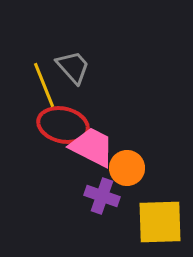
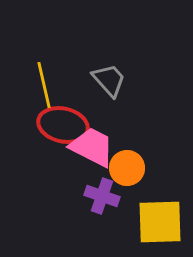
gray trapezoid: moved 36 px right, 13 px down
yellow line: rotated 9 degrees clockwise
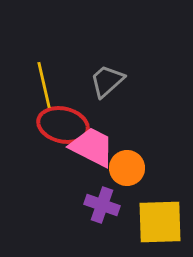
gray trapezoid: moved 2 px left, 1 px down; rotated 90 degrees counterclockwise
purple cross: moved 9 px down
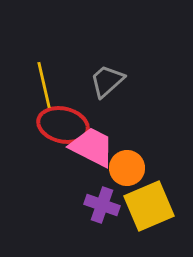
yellow square: moved 11 px left, 16 px up; rotated 21 degrees counterclockwise
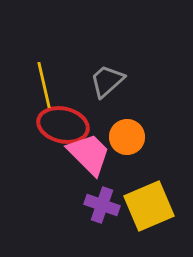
pink trapezoid: moved 3 px left, 7 px down; rotated 18 degrees clockwise
orange circle: moved 31 px up
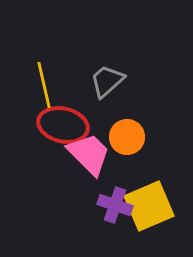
purple cross: moved 13 px right
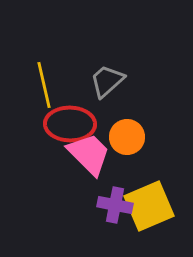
red ellipse: moved 7 px right, 1 px up; rotated 12 degrees counterclockwise
purple cross: rotated 8 degrees counterclockwise
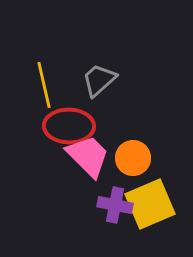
gray trapezoid: moved 8 px left, 1 px up
red ellipse: moved 1 px left, 2 px down
orange circle: moved 6 px right, 21 px down
pink trapezoid: moved 1 px left, 2 px down
yellow square: moved 1 px right, 2 px up
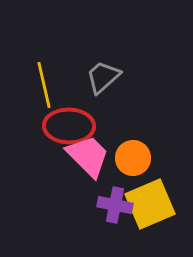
gray trapezoid: moved 4 px right, 3 px up
